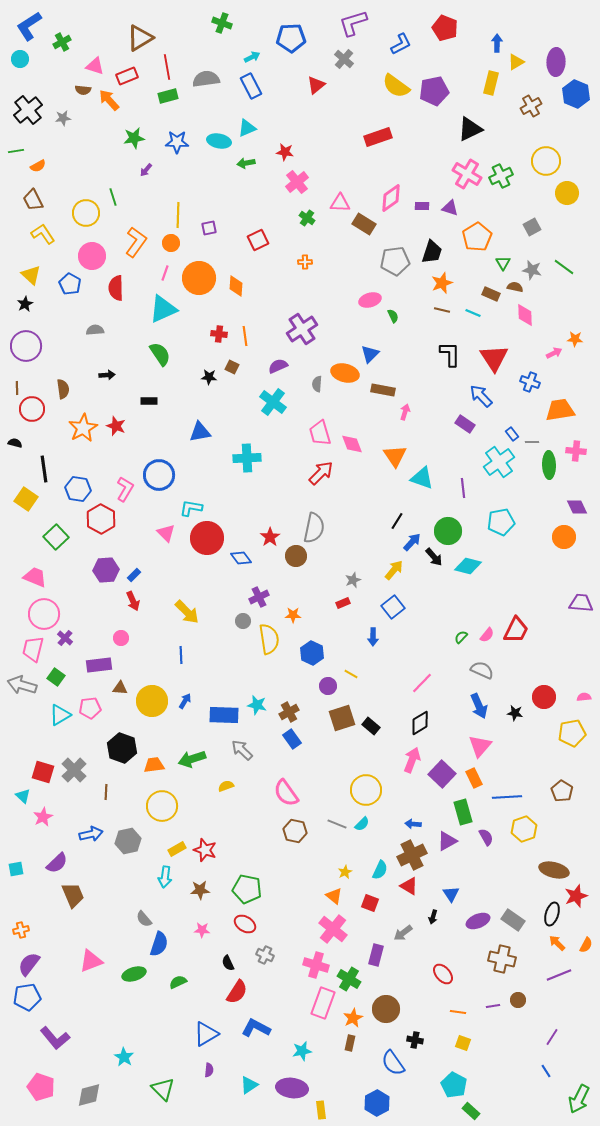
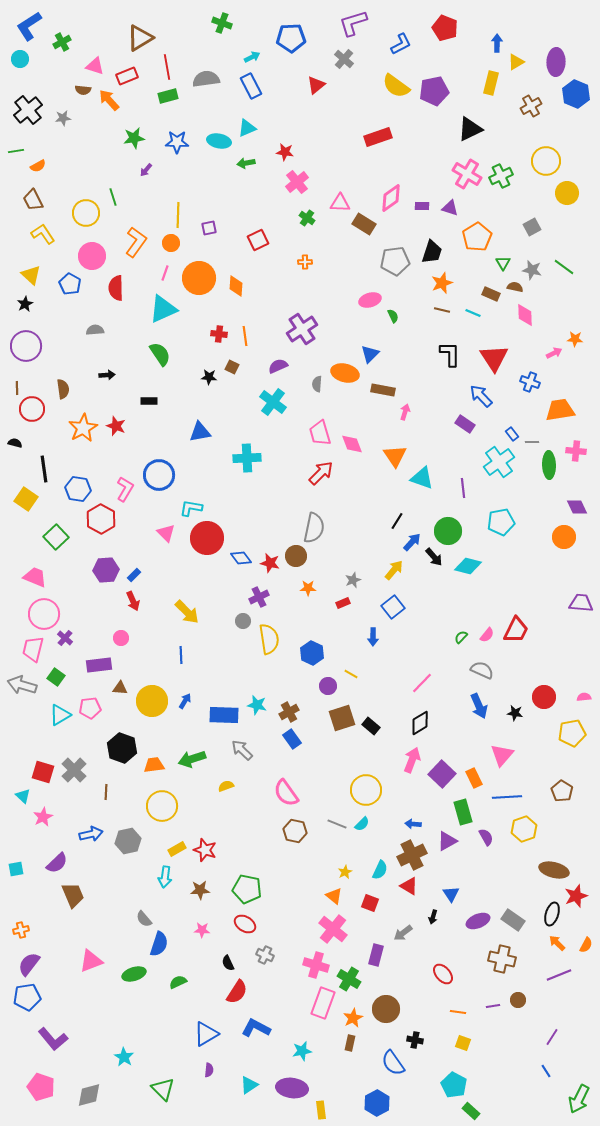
red star at (270, 537): moved 26 px down; rotated 24 degrees counterclockwise
orange star at (293, 615): moved 15 px right, 27 px up
pink triangle at (480, 746): moved 22 px right, 9 px down
purple L-shape at (55, 1038): moved 2 px left, 1 px down
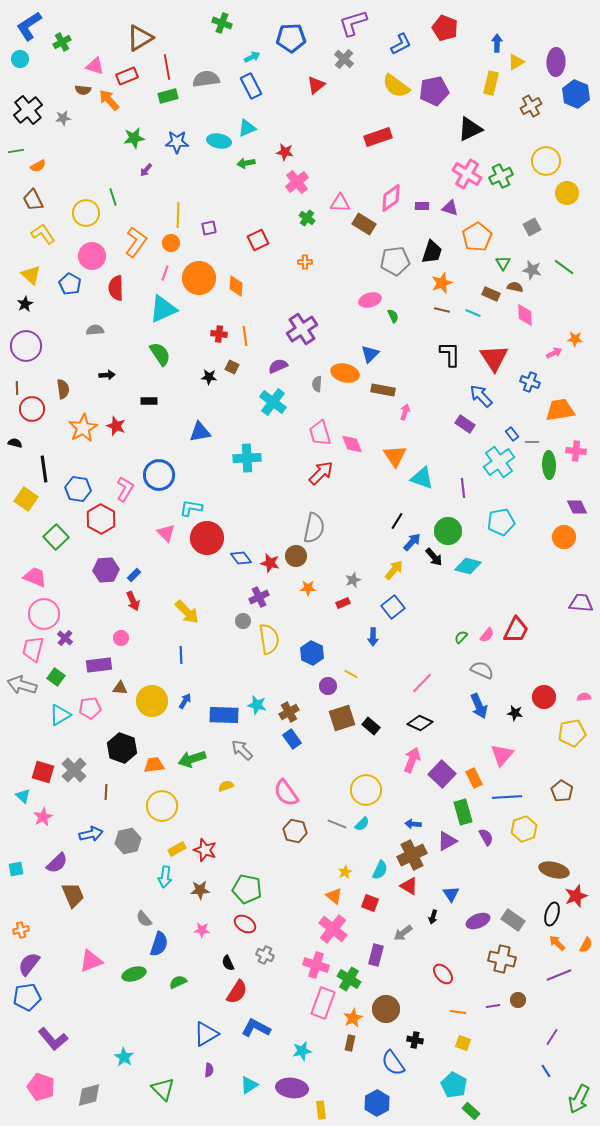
black diamond at (420, 723): rotated 55 degrees clockwise
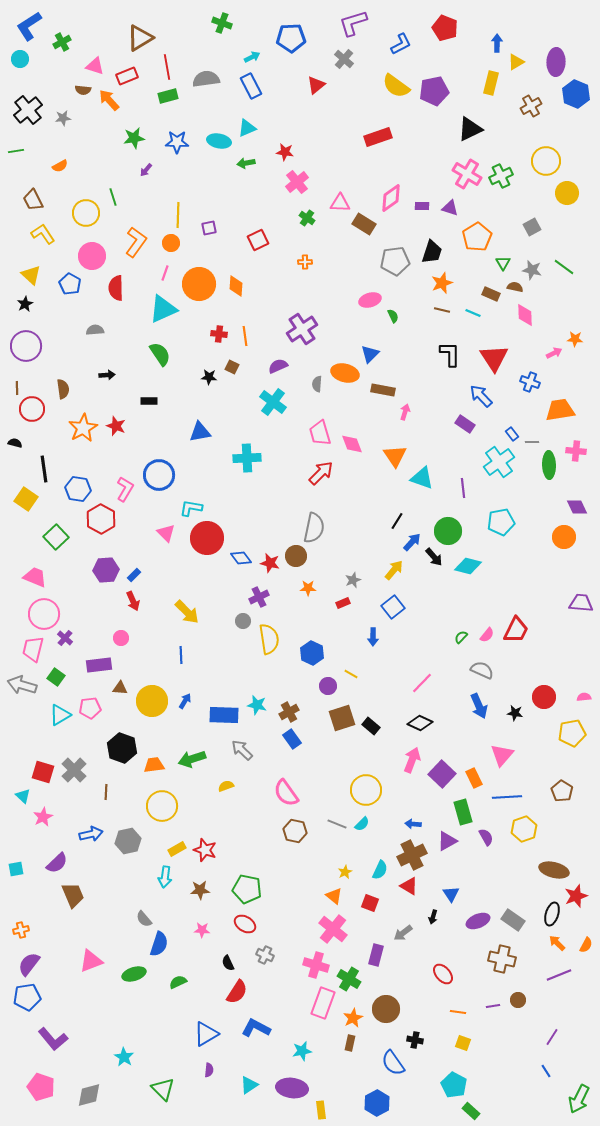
orange semicircle at (38, 166): moved 22 px right
orange circle at (199, 278): moved 6 px down
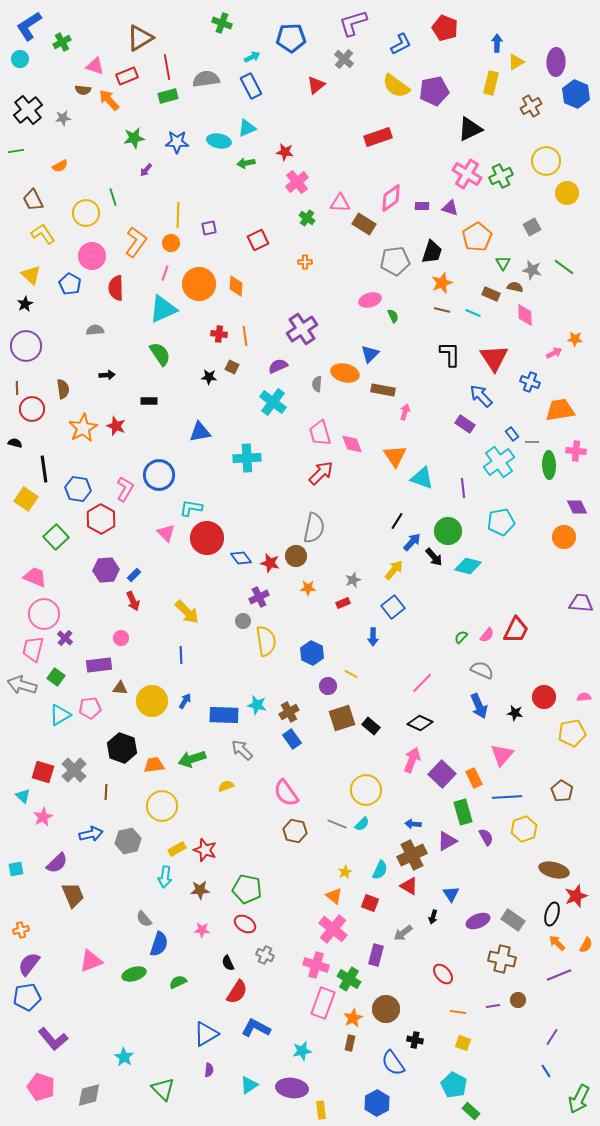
yellow semicircle at (269, 639): moved 3 px left, 2 px down
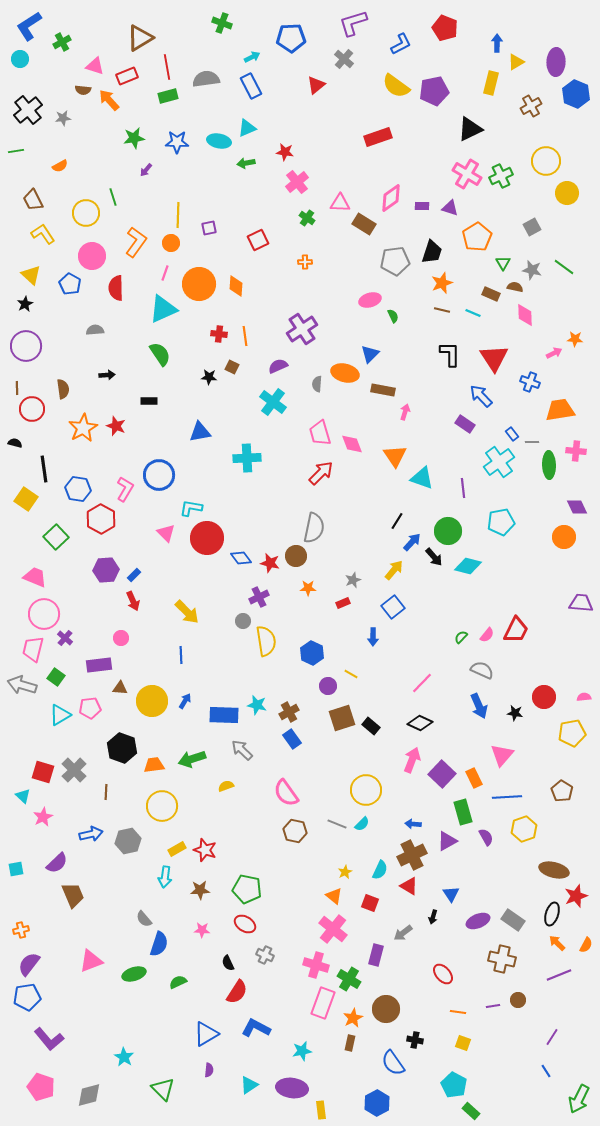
purple L-shape at (53, 1039): moved 4 px left
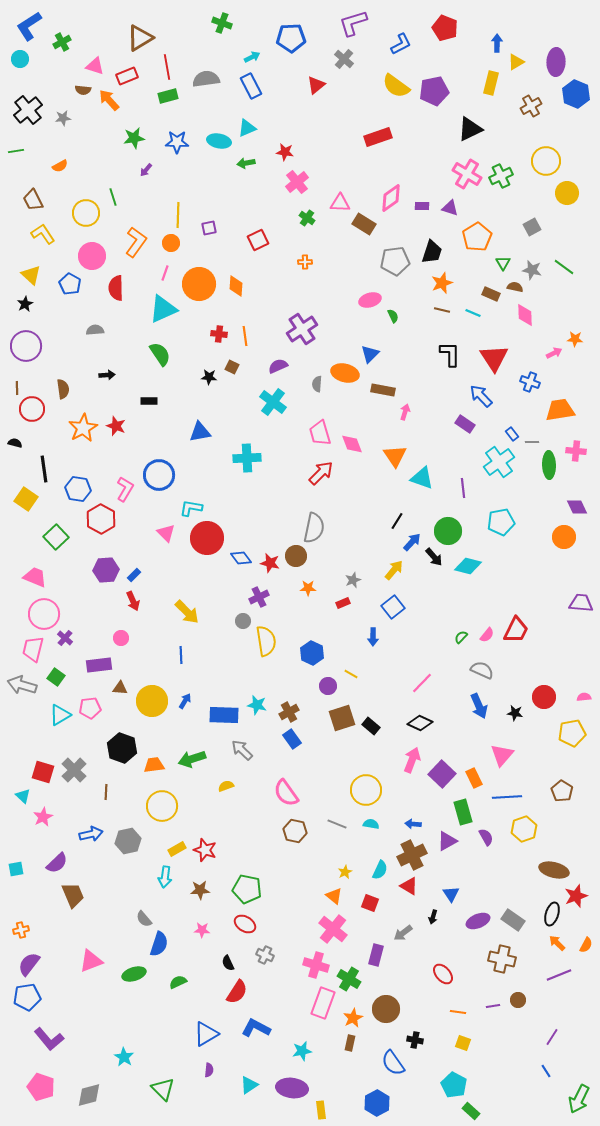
cyan semicircle at (362, 824): moved 9 px right; rotated 126 degrees counterclockwise
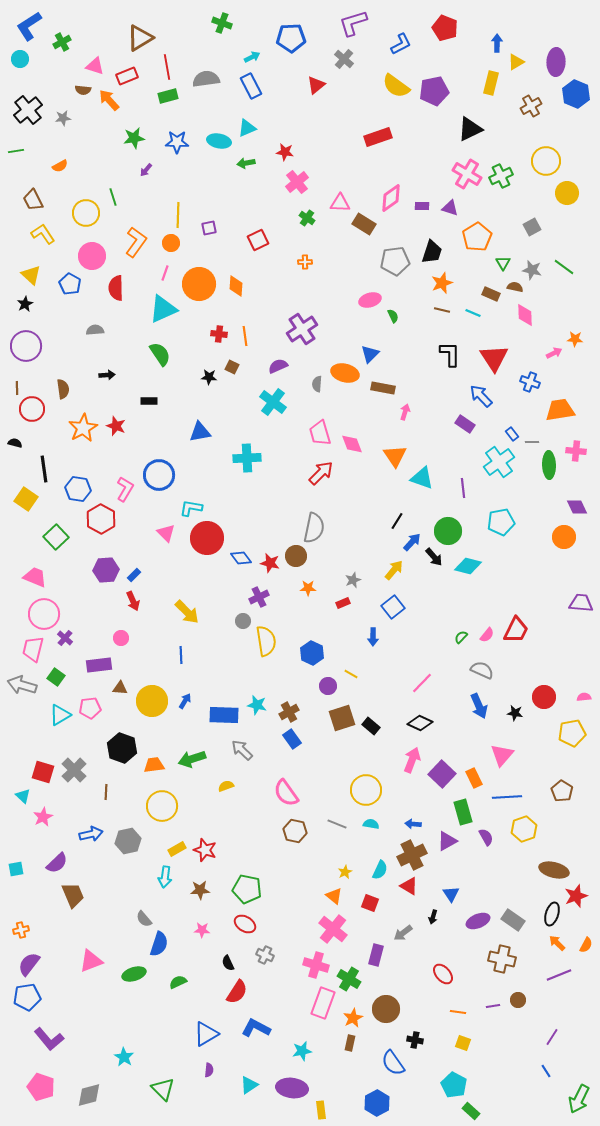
brown rectangle at (383, 390): moved 2 px up
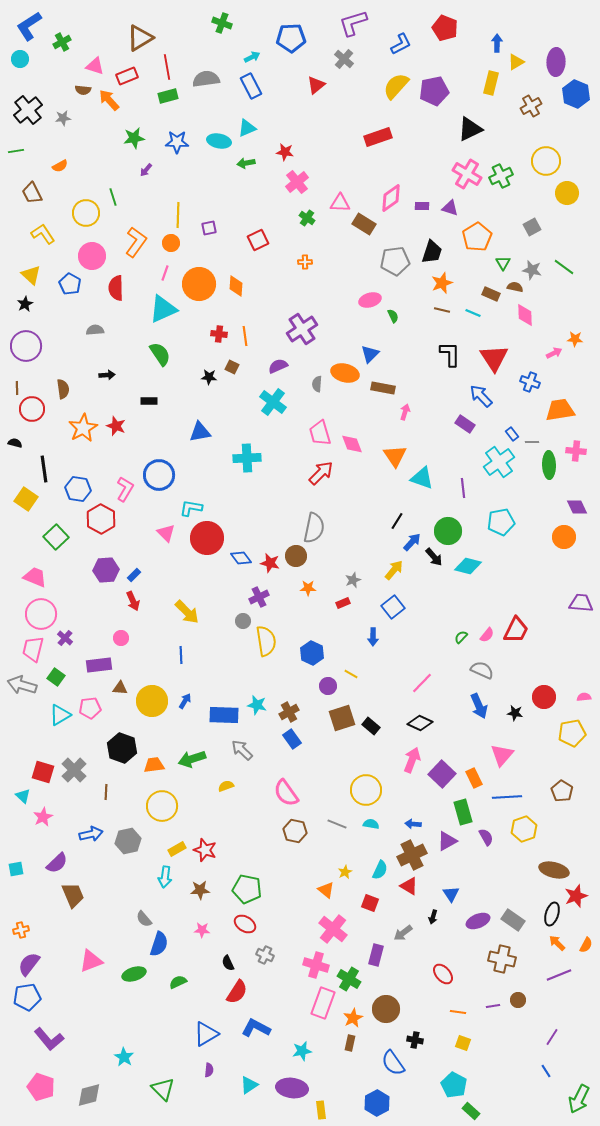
yellow semicircle at (396, 86): rotated 96 degrees clockwise
brown trapezoid at (33, 200): moved 1 px left, 7 px up
pink circle at (44, 614): moved 3 px left
orange triangle at (334, 896): moved 8 px left, 6 px up
